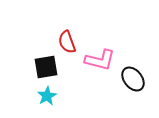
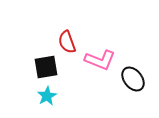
pink L-shape: rotated 8 degrees clockwise
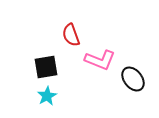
red semicircle: moved 4 px right, 7 px up
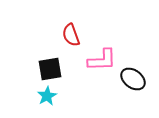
pink L-shape: moved 2 px right; rotated 24 degrees counterclockwise
black square: moved 4 px right, 2 px down
black ellipse: rotated 15 degrees counterclockwise
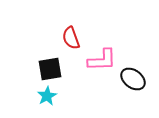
red semicircle: moved 3 px down
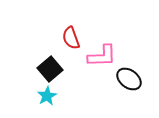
pink L-shape: moved 4 px up
black square: rotated 30 degrees counterclockwise
black ellipse: moved 4 px left
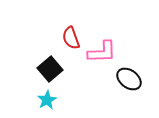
pink L-shape: moved 4 px up
cyan star: moved 4 px down
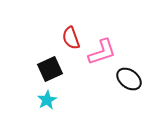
pink L-shape: rotated 16 degrees counterclockwise
black square: rotated 15 degrees clockwise
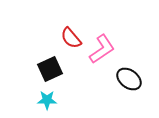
red semicircle: rotated 20 degrees counterclockwise
pink L-shape: moved 3 px up; rotated 16 degrees counterclockwise
cyan star: rotated 30 degrees clockwise
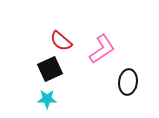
red semicircle: moved 10 px left, 3 px down; rotated 10 degrees counterclockwise
black ellipse: moved 1 px left, 3 px down; rotated 60 degrees clockwise
cyan star: moved 1 px up
